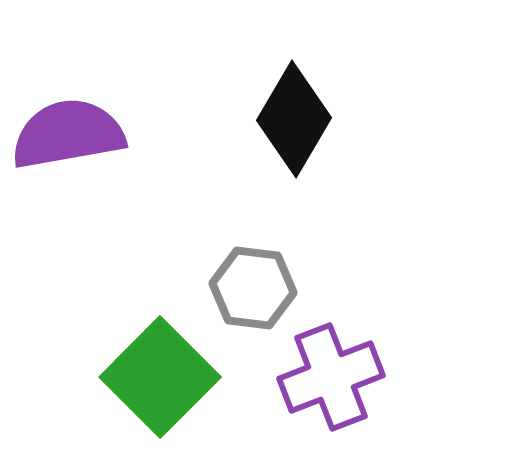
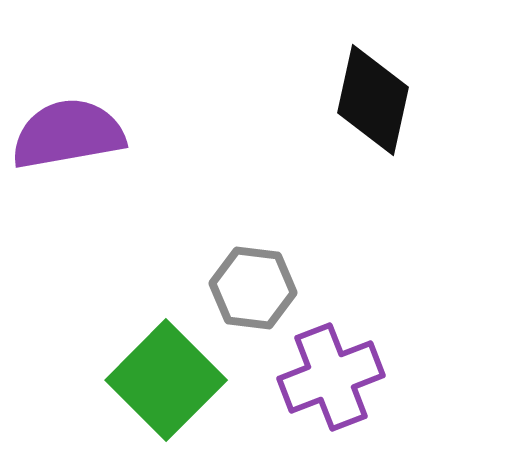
black diamond: moved 79 px right, 19 px up; rotated 18 degrees counterclockwise
green square: moved 6 px right, 3 px down
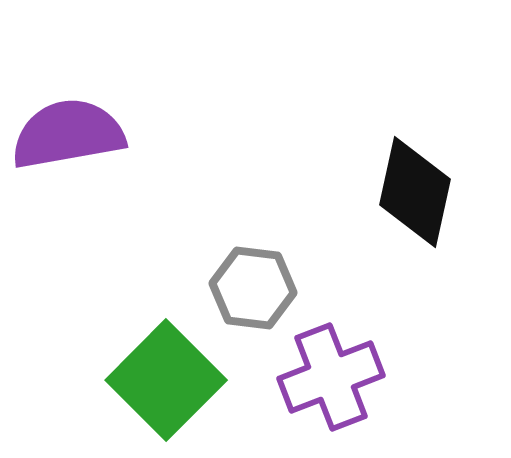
black diamond: moved 42 px right, 92 px down
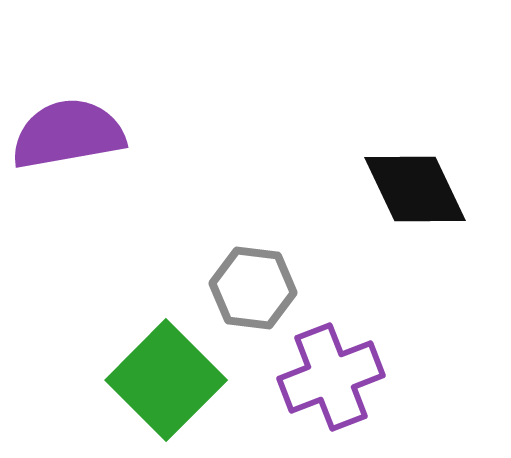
black diamond: moved 3 px up; rotated 38 degrees counterclockwise
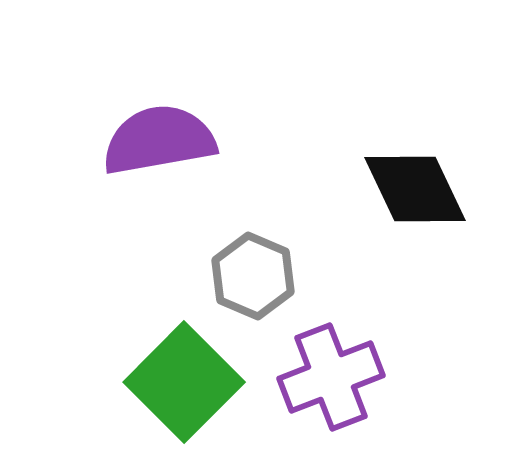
purple semicircle: moved 91 px right, 6 px down
gray hexagon: moved 12 px up; rotated 16 degrees clockwise
green square: moved 18 px right, 2 px down
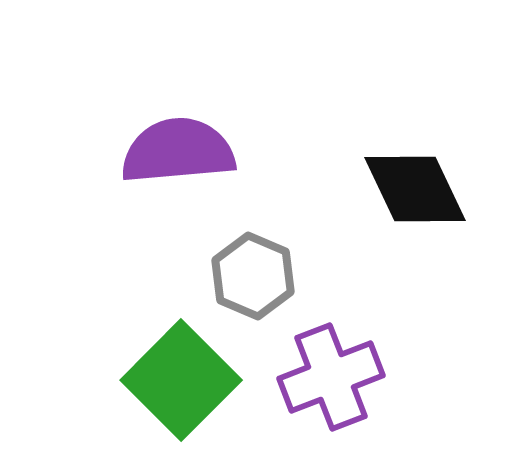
purple semicircle: moved 19 px right, 11 px down; rotated 5 degrees clockwise
green square: moved 3 px left, 2 px up
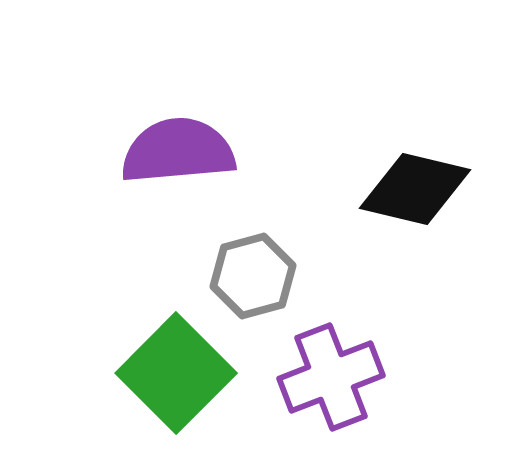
black diamond: rotated 51 degrees counterclockwise
gray hexagon: rotated 22 degrees clockwise
green square: moved 5 px left, 7 px up
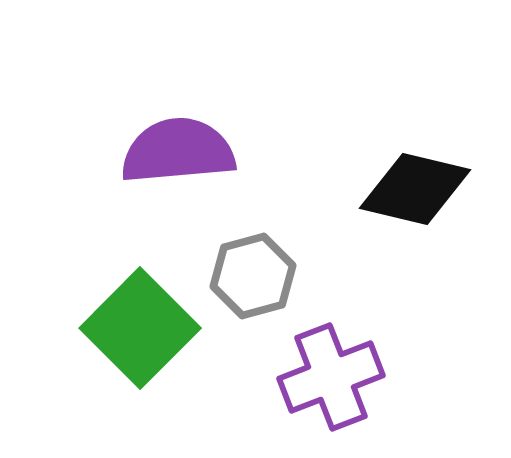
green square: moved 36 px left, 45 px up
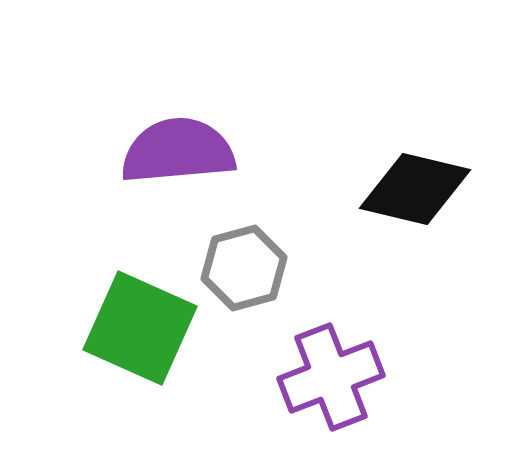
gray hexagon: moved 9 px left, 8 px up
green square: rotated 21 degrees counterclockwise
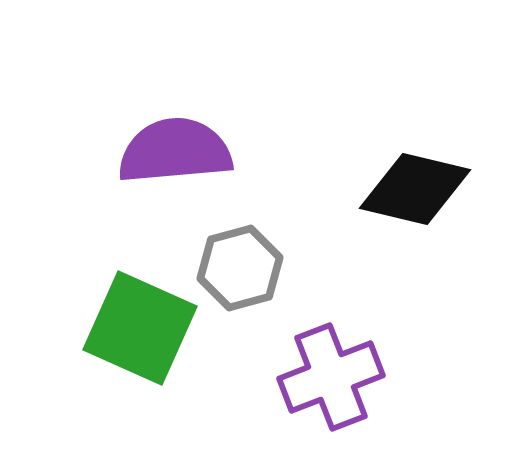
purple semicircle: moved 3 px left
gray hexagon: moved 4 px left
